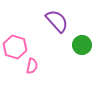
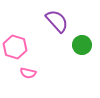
pink semicircle: moved 4 px left, 7 px down; rotated 91 degrees clockwise
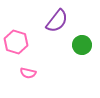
purple semicircle: rotated 80 degrees clockwise
pink hexagon: moved 1 px right, 5 px up
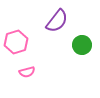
pink hexagon: rotated 25 degrees clockwise
pink semicircle: moved 1 px left, 1 px up; rotated 28 degrees counterclockwise
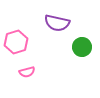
purple semicircle: moved 2 px down; rotated 65 degrees clockwise
green circle: moved 2 px down
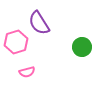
purple semicircle: moved 18 px left; rotated 45 degrees clockwise
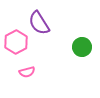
pink hexagon: rotated 10 degrees counterclockwise
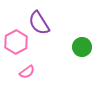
pink semicircle: rotated 21 degrees counterclockwise
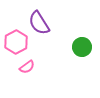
pink semicircle: moved 5 px up
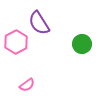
green circle: moved 3 px up
pink semicircle: moved 18 px down
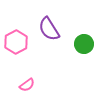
purple semicircle: moved 10 px right, 6 px down
green circle: moved 2 px right
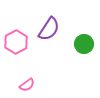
purple semicircle: rotated 115 degrees counterclockwise
